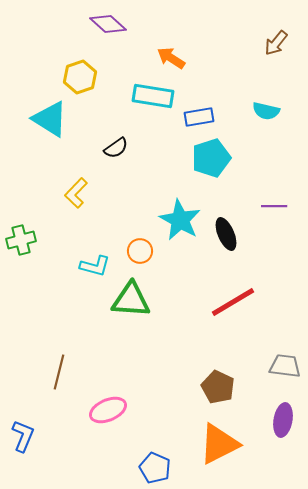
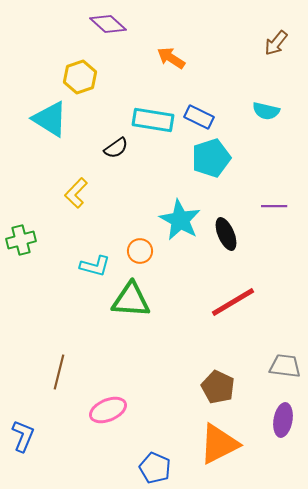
cyan rectangle: moved 24 px down
blue rectangle: rotated 36 degrees clockwise
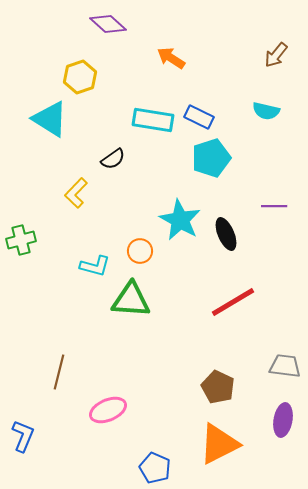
brown arrow: moved 12 px down
black semicircle: moved 3 px left, 11 px down
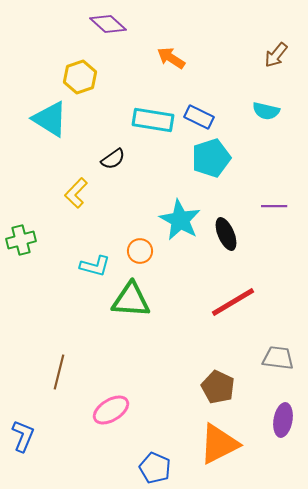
gray trapezoid: moved 7 px left, 8 px up
pink ellipse: moved 3 px right; rotated 9 degrees counterclockwise
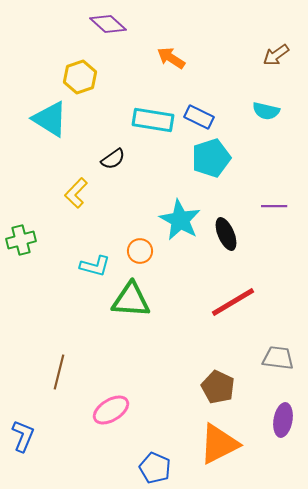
brown arrow: rotated 16 degrees clockwise
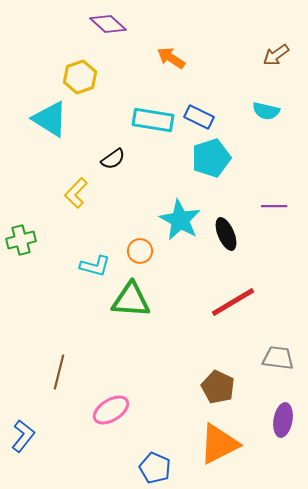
blue L-shape: rotated 16 degrees clockwise
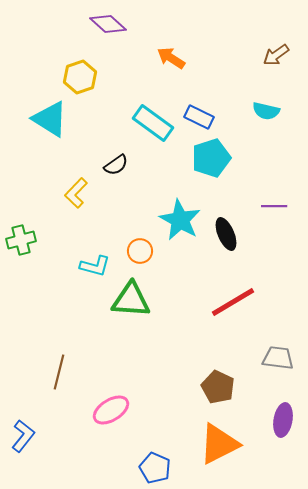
cyan rectangle: moved 3 px down; rotated 27 degrees clockwise
black semicircle: moved 3 px right, 6 px down
